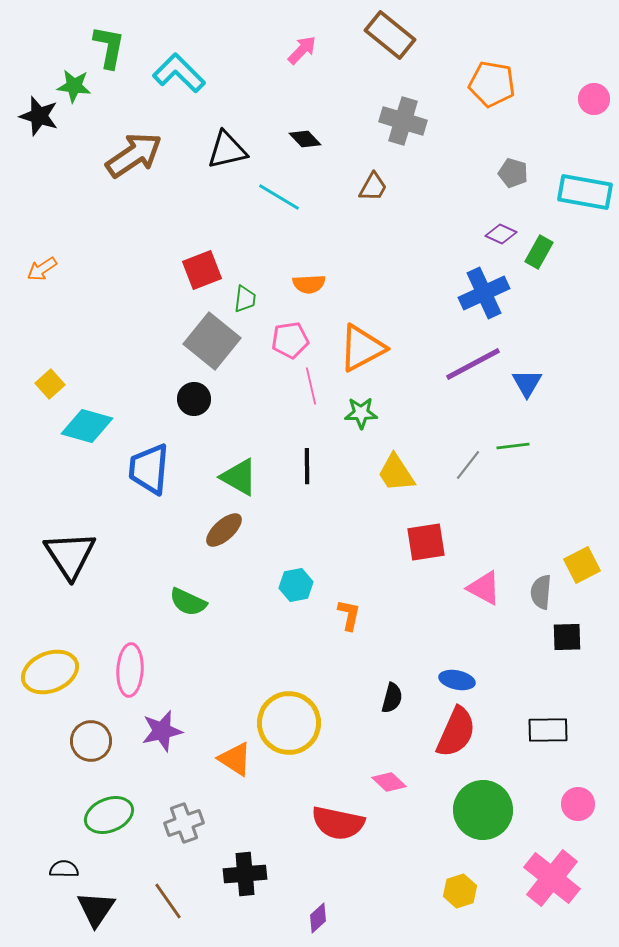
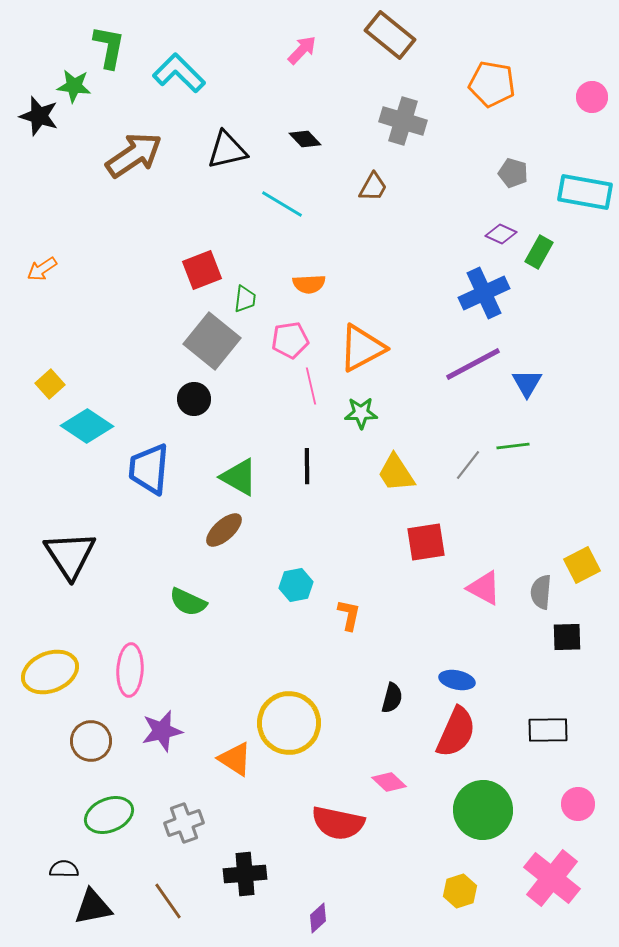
pink circle at (594, 99): moved 2 px left, 2 px up
cyan line at (279, 197): moved 3 px right, 7 px down
cyan diamond at (87, 426): rotated 18 degrees clockwise
black triangle at (96, 909): moved 3 px left, 2 px up; rotated 45 degrees clockwise
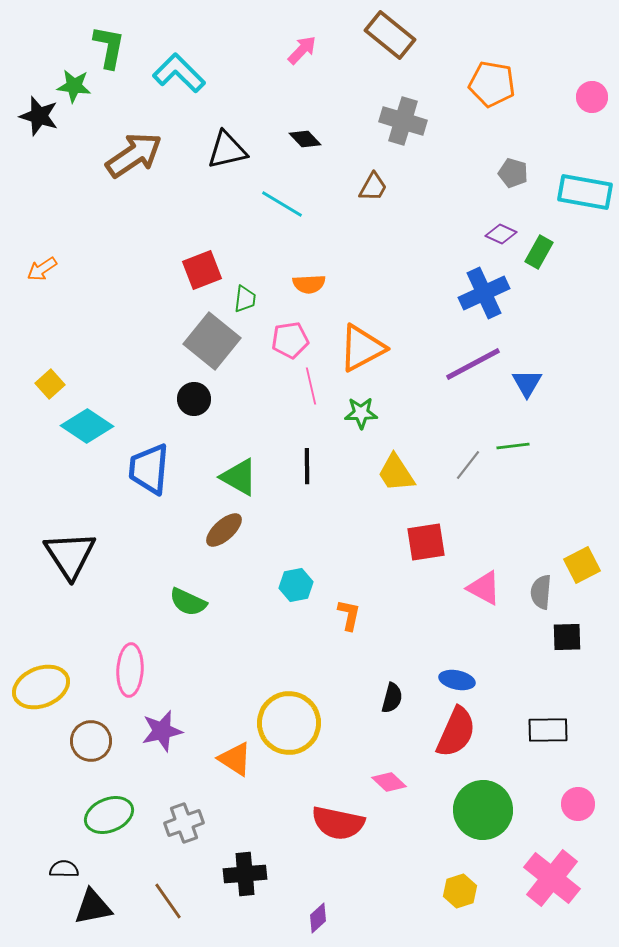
yellow ellipse at (50, 672): moved 9 px left, 15 px down
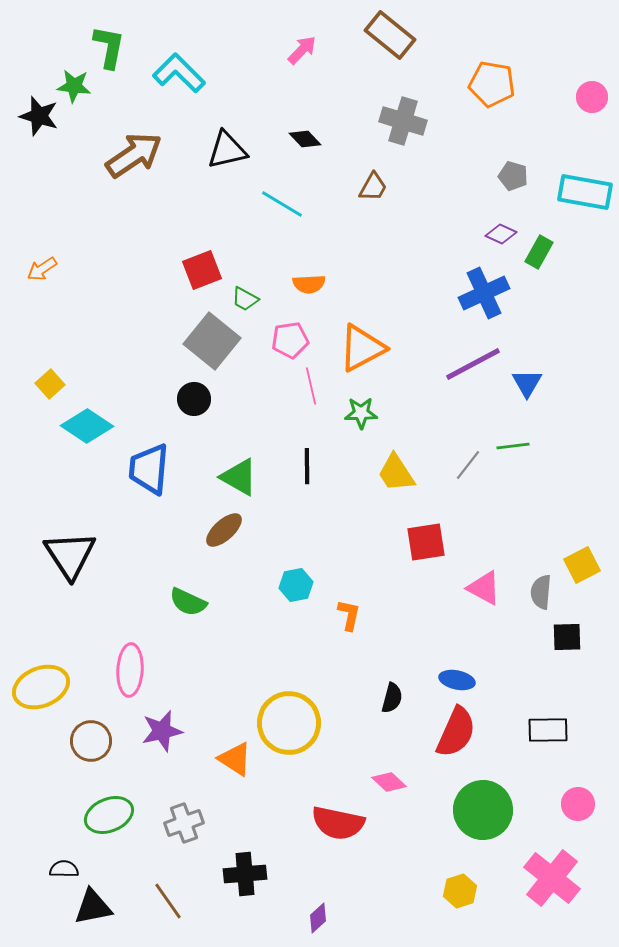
gray pentagon at (513, 173): moved 3 px down
green trapezoid at (245, 299): rotated 112 degrees clockwise
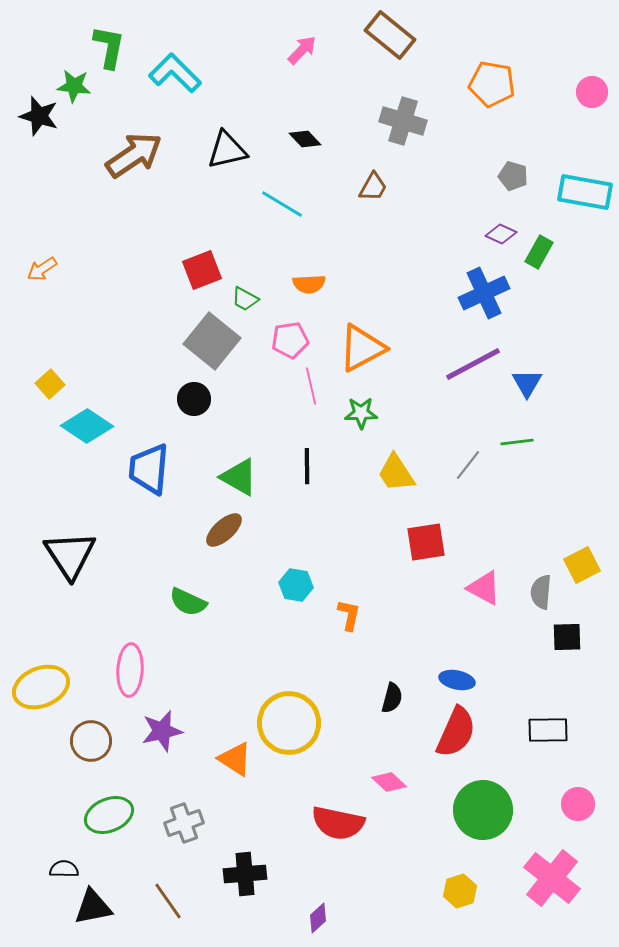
cyan L-shape at (179, 73): moved 4 px left
pink circle at (592, 97): moved 5 px up
green line at (513, 446): moved 4 px right, 4 px up
cyan hexagon at (296, 585): rotated 20 degrees clockwise
